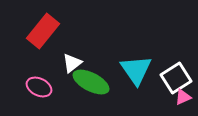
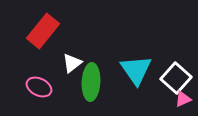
white square: rotated 16 degrees counterclockwise
green ellipse: rotated 66 degrees clockwise
pink triangle: moved 2 px down
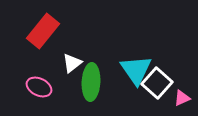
white square: moved 19 px left, 5 px down
pink triangle: moved 1 px left, 1 px up
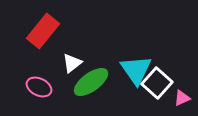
green ellipse: rotated 51 degrees clockwise
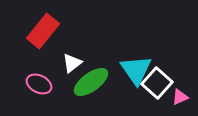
pink ellipse: moved 3 px up
pink triangle: moved 2 px left, 1 px up
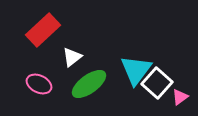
red rectangle: moved 1 px up; rotated 8 degrees clockwise
white triangle: moved 6 px up
cyan triangle: rotated 12 degrees clockwise
green ellipse: moved 2 px left, 2 px down
pink triangle: rotated 12 degrees counterclockwise
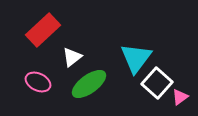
cyan triangle: moved 12 px up
pink ellipse: moved 1 px left, 2 px up
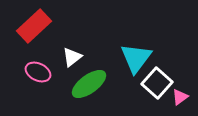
red rectangle: moved 9 px left, 4 px up
pink ellipse: moved 10 px up
